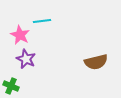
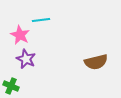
cyan line: moved 1 px left, 1 px up
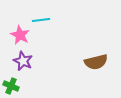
purple star: moved 3 px left, 2 px down
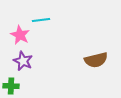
brown semicircle: moved 2 px up
green cross: rotated 21 degrees counterclockwise
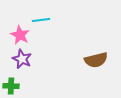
purple star: moved 1 px left, 2 px up
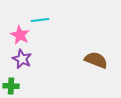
cyan line: moved 1 px left
brown semicircle: rotated 145 degrees counterclockwise
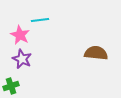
brown semicircle: moved 7 px up; rotated 15 degrees counterclockwise
green cross: rotated 21 degrees counterclockwise
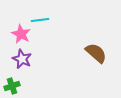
pink star: moved 1 px right, 1 px up
brown semicircle: rotated 35 degrees clockwise
green cross: moved 1 px right
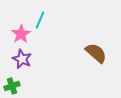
cyan line: rotated 60 degrees counterclockwise
pink star: rotated 12 degrees clockwise
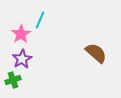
purple star: rotated 18 degrees clockwise
green cross: moved 1 px right, 6 px up
